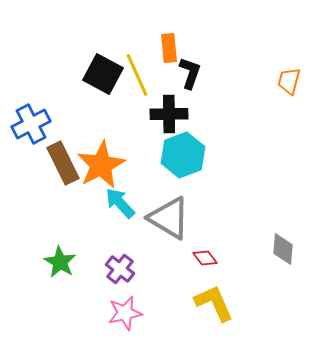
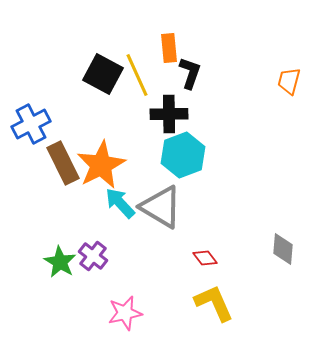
gray triangle: moved 8 px left, 11 px up
purple cross: moved 27 px left, 13 px up
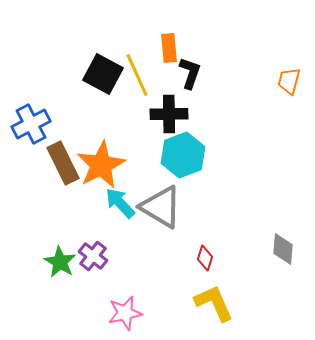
red diamond: rotated 55 degrees clockwise
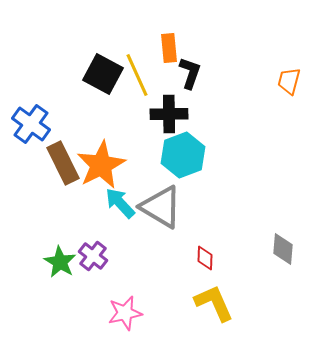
blue cross: rotated 27 degrees counterclockwise
red diamond: rotated 15 degrees counterclockwise
